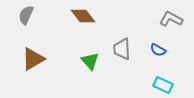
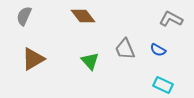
gray semicircle: moved 2 px left, 1 px down
gray trapezoid: moved 3 px right; rotated 20 degrees counterclockwise
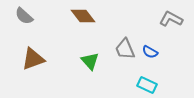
gray semicircle: rotated 72 degrees counterclockwise
blue semicircle: moved 8 px left, 2 px down
brown triangle: rotated 10 degrees clockwise
cyan rectangle: moved 16 px left
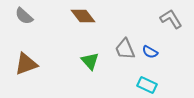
gray L-shape: rotated 30 degrees clockwise
brown triangle: moved 7 px left, 5 px down
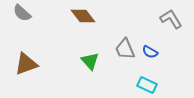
gray semicircle: moved 2 px left, 3 px up
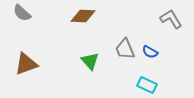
brown diamond: rotated 50 degrees counterclockwise
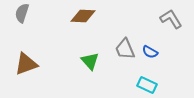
gray semicircle: rotated 66 degrees clockwise
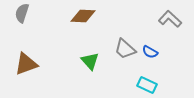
gray L-shape: moved 1 px left; rotated 15 degrees counterclockwise
gray trapezoid: rotated 25 degrees counterclockwise
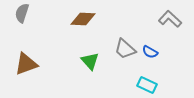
brown diamond: moved 3 px down
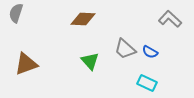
gray semicircle: moved 6 px left
cyan rectangle: moved 2 px up
